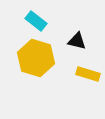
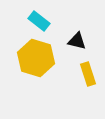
cyan rectangle: moved 3 px right
yellow rectangle: rotated 55 degrees clockwise
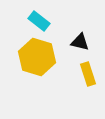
black triangle: moved 3 px right, 1 px down
yellow hexagon: moved 1 px right, 1 px up
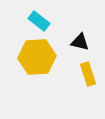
yellow hexagon: rotated 21 degrees counterclockwise
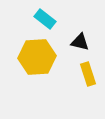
cyan rectangle: moved 6 px right, 2 px up
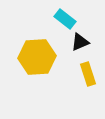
cyan rectangle: moved 20 px right
black triangle: rotated 36 degrees counterclockwise
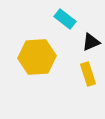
black triangle: moved 11 px right
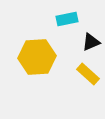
cyan rectangle: moved 2 px right; rotated 50 degrees counterclockwise
yellow rectangle: rotated 30 degrees counterclockwise
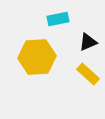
cyan rectangle: moved 9 px left
black triangle: moved 3 px left
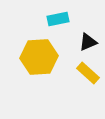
yellow hexagon: moved 2 px right
yellow rectangle: moved 1 px up
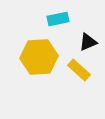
yellow rectangle: moved 9 px left, 3 px up
